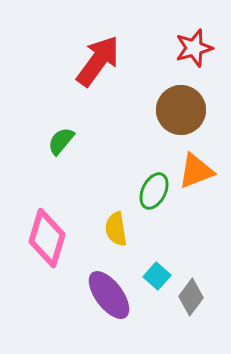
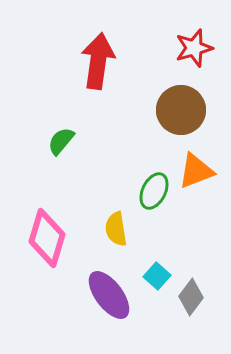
red arrow: rotated 28 degrees counterclockwise
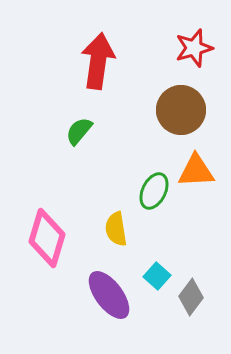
green semicircle: moved 18 px right, 10 px up
orange triangle: rotated 18 degrees clockwise
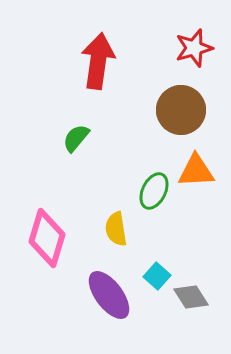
green semicircle: moved 3 px left, 7 px down
gray diamond: rotated 69 degrees counterclockwise
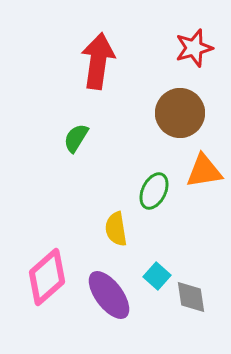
brown circle: moved 1 px left, 3 px down
green semicircle: rotated 8 degrees counterclockwise
orange triangle: moved 8 px right; rotated 6 degrees counterclockwise
pink diamond: moved 39 px down; rotated 32 degrees clockwise
gray diamond: rotated 24 degrees clockwise
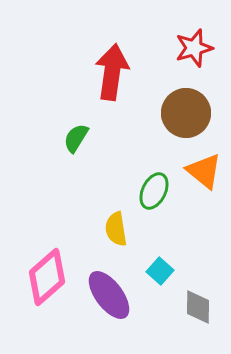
red arrow: moved 14 px right, 11 px down
brown circle: moved 6 px right
orange triangle: rotated 48 degrees clockwise
cyan square: moved 3 px right, 5 px up
gray diamond: moved 7 px right, 10 px down; rotated 9 degrees clockwise
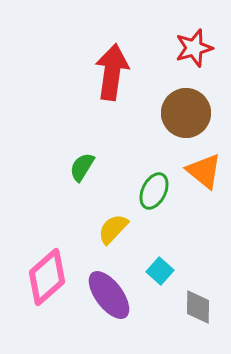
green semicircle: moved 6 px right, 29 px down
yellow semicircle: moved 3 px left; rotated 52 degrees clockwise
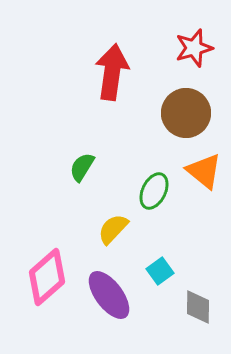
cyan square: rotated 12 degrees clockwise
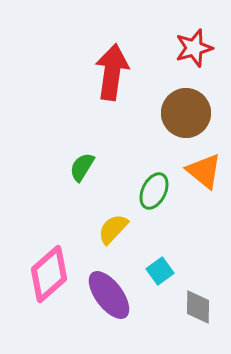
pink diamond: moved 2 px right, 3 px up
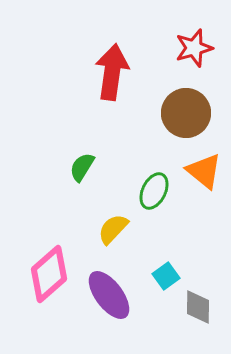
cyan square: moved 6 px right, 5 px down
